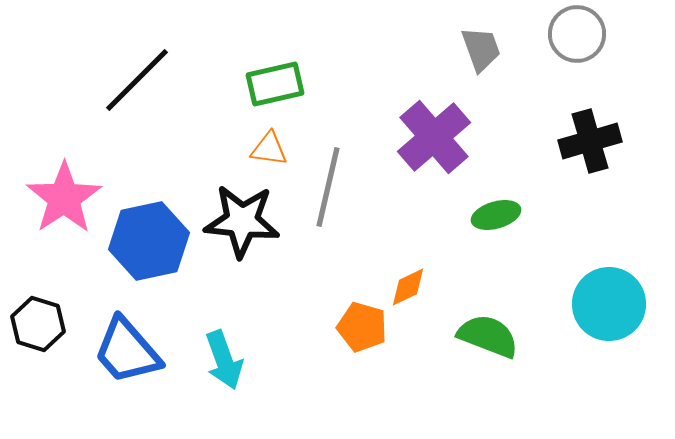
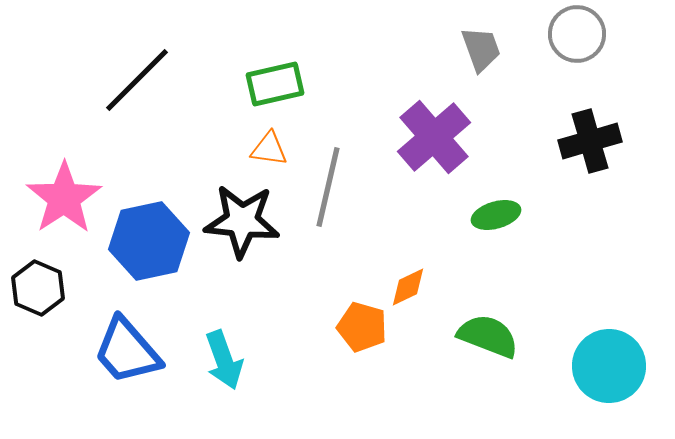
cyan circle: moved 62 px down
black hexagon: moved 36 px up; rotated 6 degrees clockwise
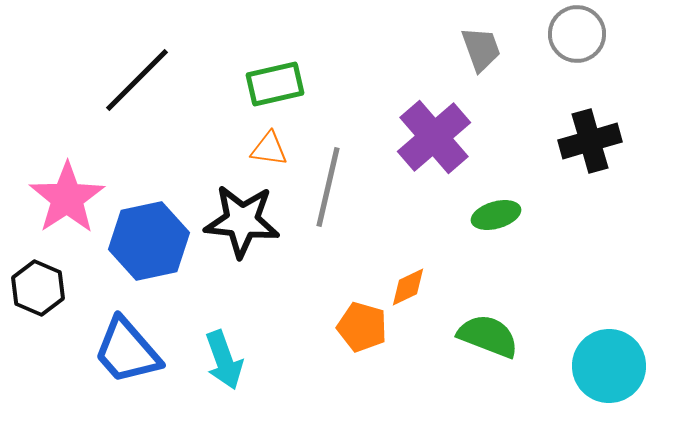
pink star: moved 3 px right
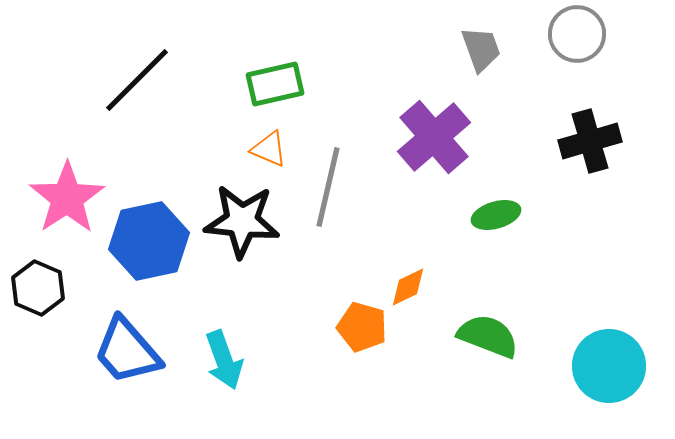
orange triangle: rotated 15 degrees clockwise
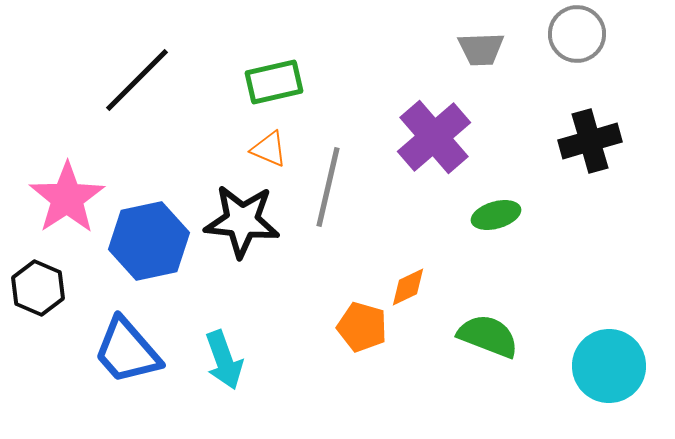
gray trapezoid: rotated 108 degrees clockwise
green rectangle: moved 1 px left, 2 px up
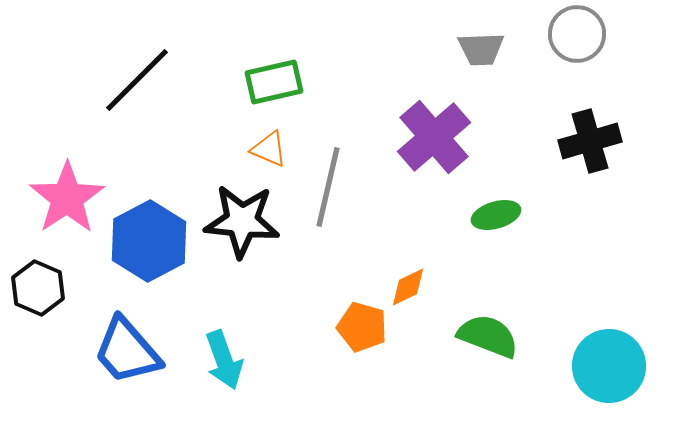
blue hexagon: rotated 16 degrees counterclockwise
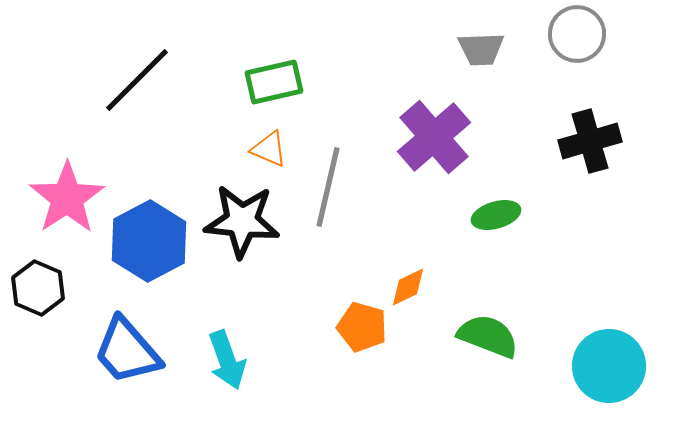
cyan arrow: moved 3 px right
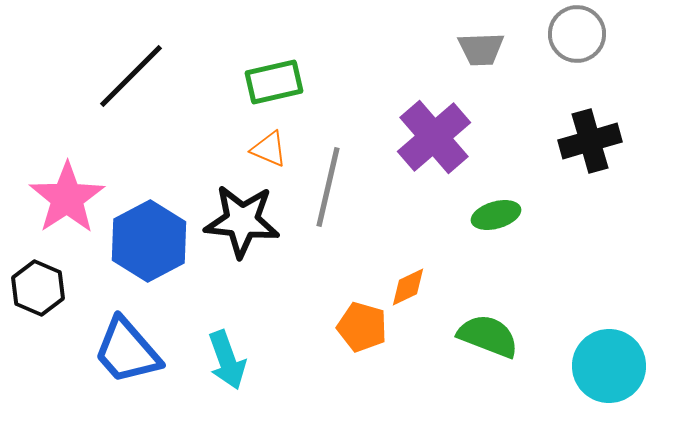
black line: moved 6 px left, 4 px up
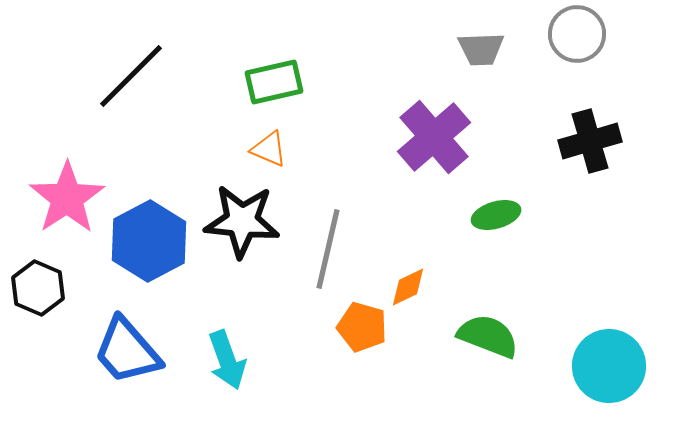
gray line: moved 62 px down
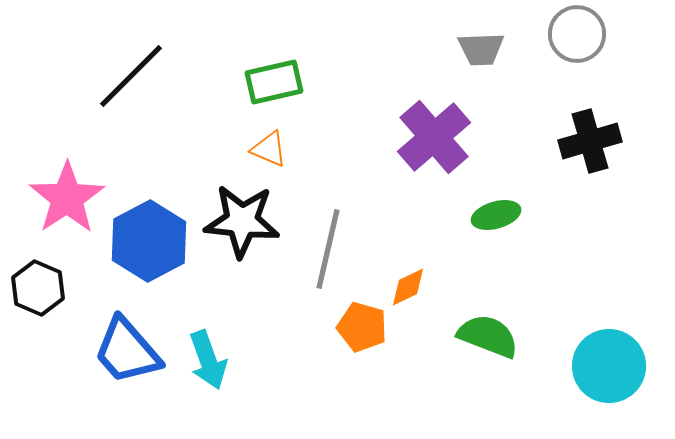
cyan arrow: moved 19 px left
